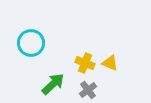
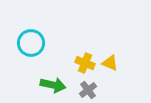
green arrow: moved 1 px down; rotated 55 degrees clockwise
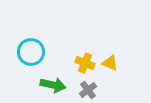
cyan circle: moved 9 px down
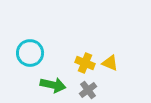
cyan circle: moved 1 px left, 1 px down
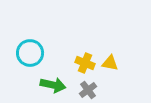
yellow triangle: rotated 12 degrees counterclockwise
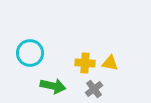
yellow cross: rotated 18 degrees counterclockwise
green arrow: moved 1 px down
gray cross: moved 6 px right, 1 px up
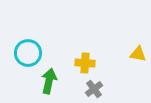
cyan circle: moved 2 px left
yellow triangle: moved 28 px right, 9 px up
green arrow: moved 4 px left, 5 px up; rotated 90 degrees counterclockwise
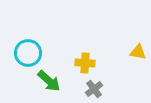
yellow triangle: moved 2 px up
green arrow: rotated 120 degrees clockwise
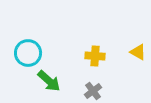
yellow triangle: rotated 18 degrees clockwise
yellow cross: moved 10 px right, 7 px up
gray cross: moved 1 px left, 2 px down
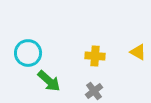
gray cross: moved 1 px right
